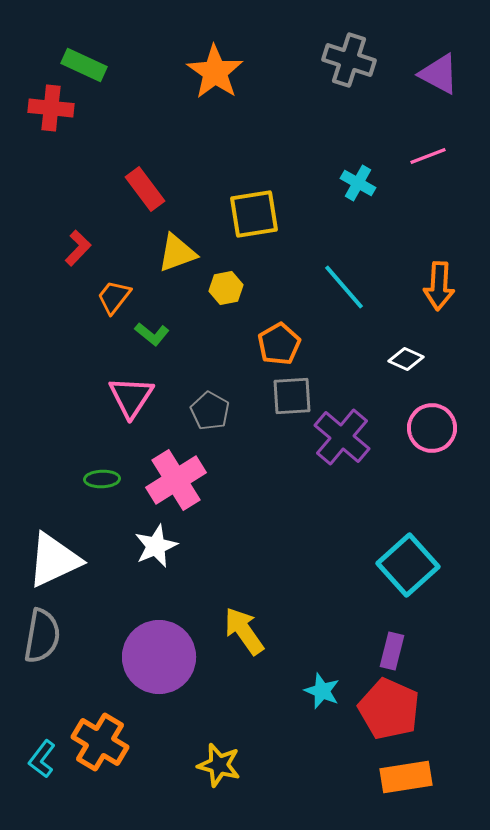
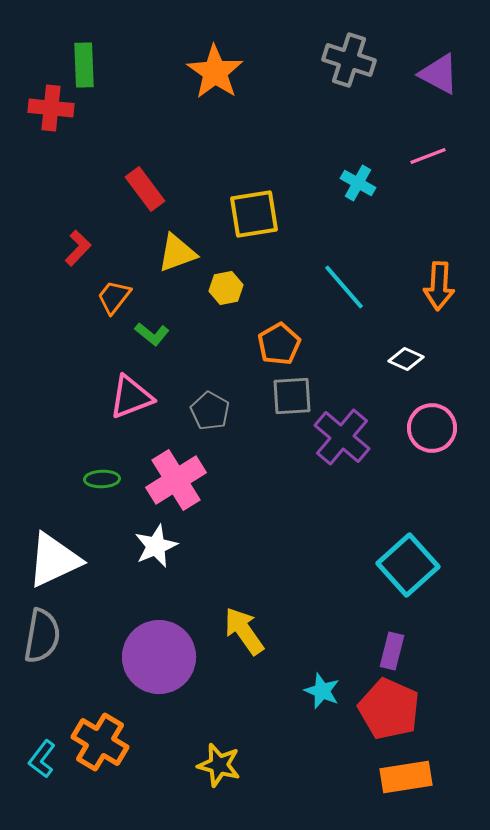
green rectangle: rotated 63 degrees clockwise
pink triangle: rotated 36 degrees clockwise
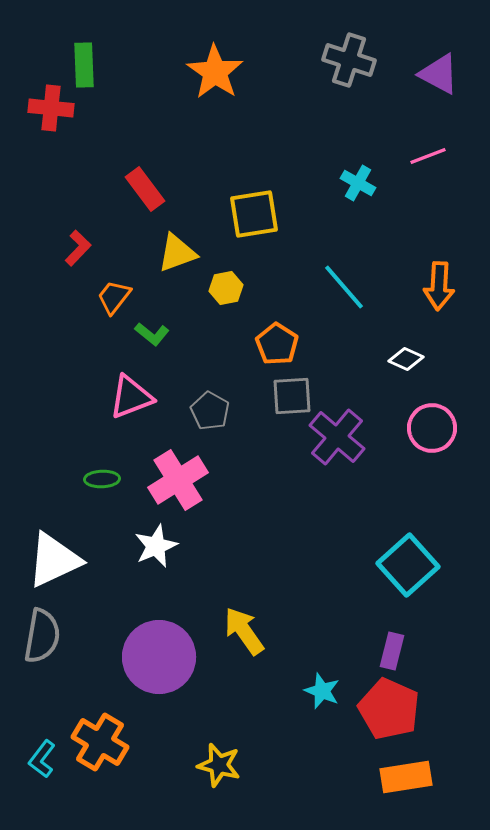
orange pentagon: moved 2 px left; rotated 9 degrees counterclockwise
purple cross: moved 5 px left
pink cross: moved 2 px right
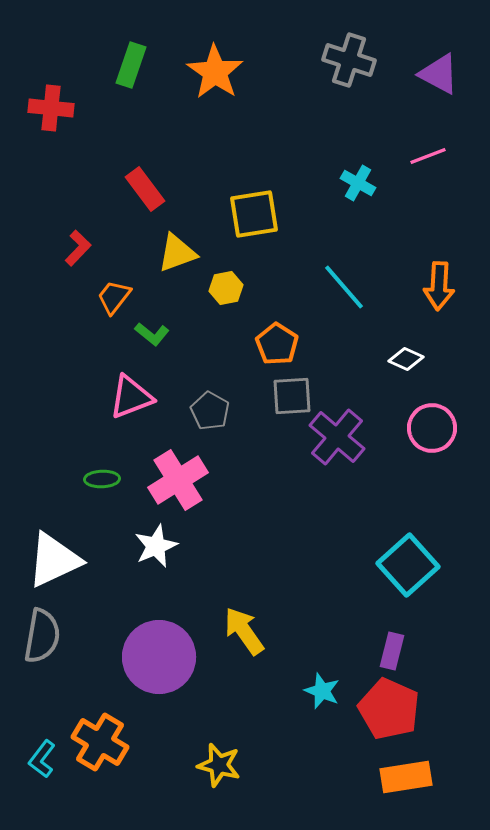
green rectangle: moved 47 px right; rotated 21 degrees clockwise
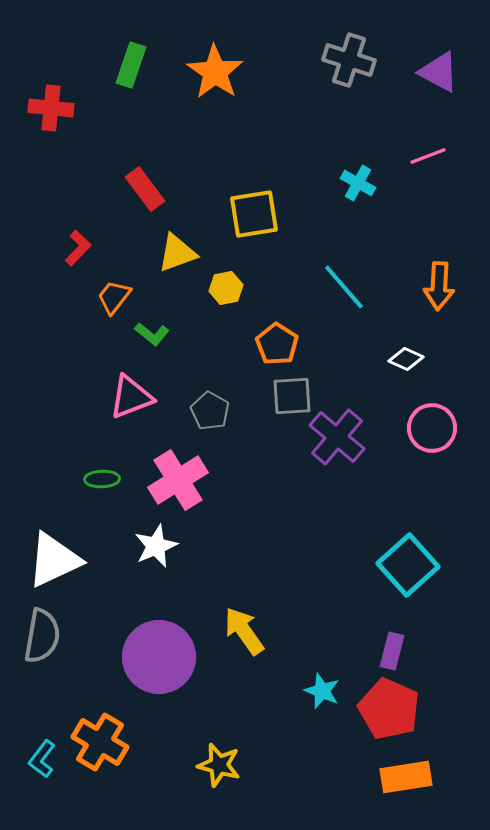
purple triangle: moved 2 px up
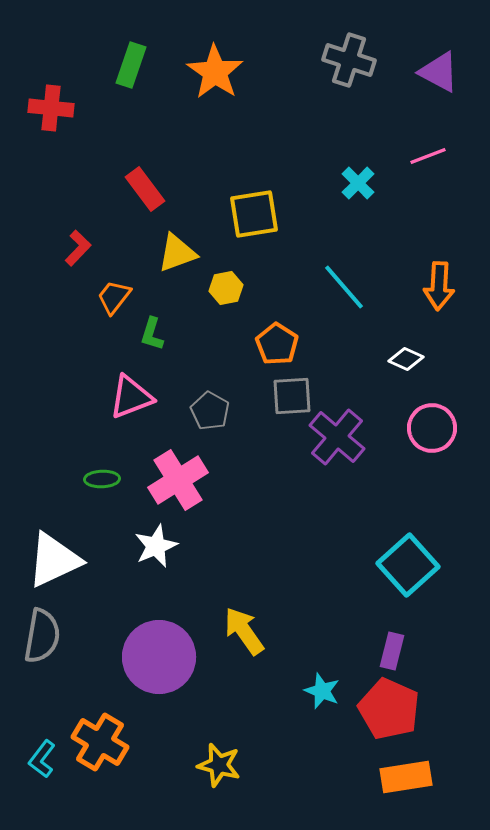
cyan cross: rotated 16 degrees clockwise
green L-shape: rotated 68 degrees clockwise
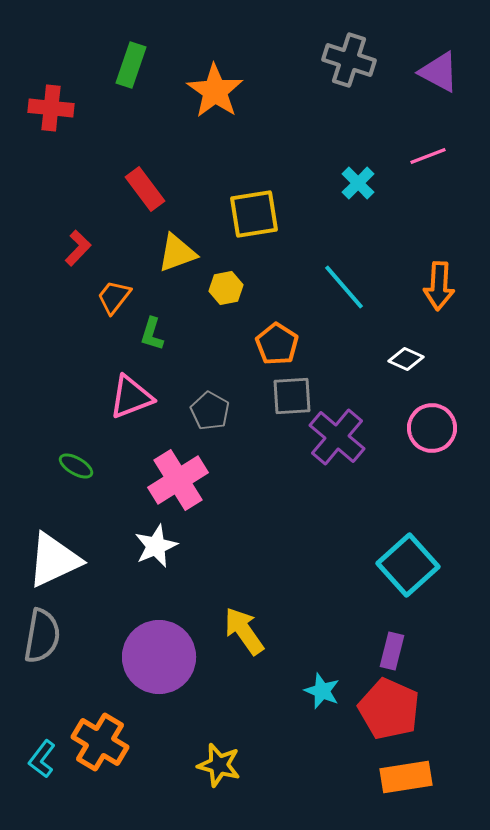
orange star: moved 19 px down
green ellipse: moved 26 px left, 13 px up; rotated 32 degrees clockwise
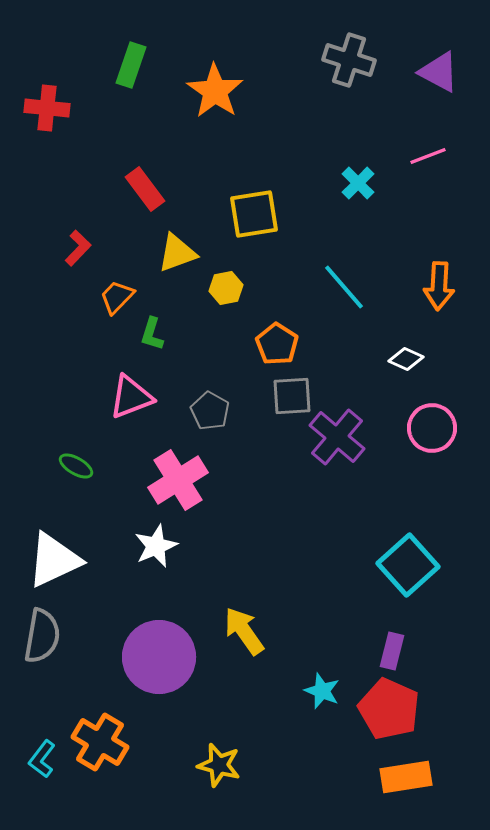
red cross: moved 4 px left
orange trapezoid: moved 3 px right; rotated 6 degrees clockwise
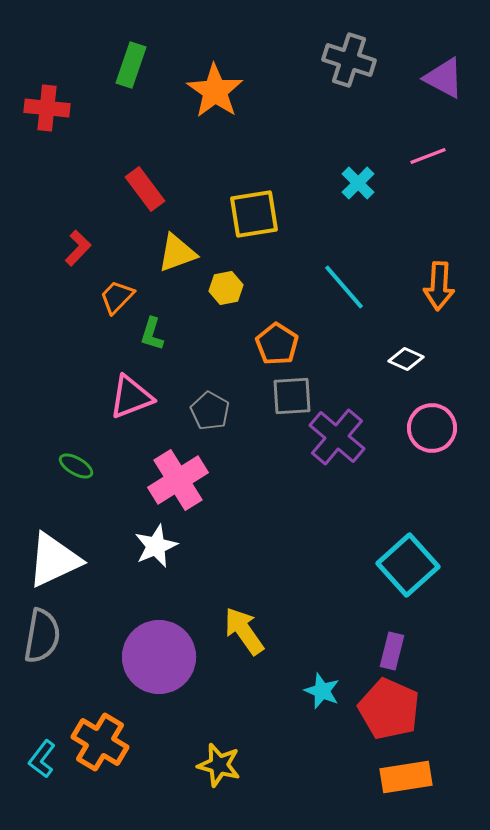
purple triangle: moved 5 px right, 6 px down
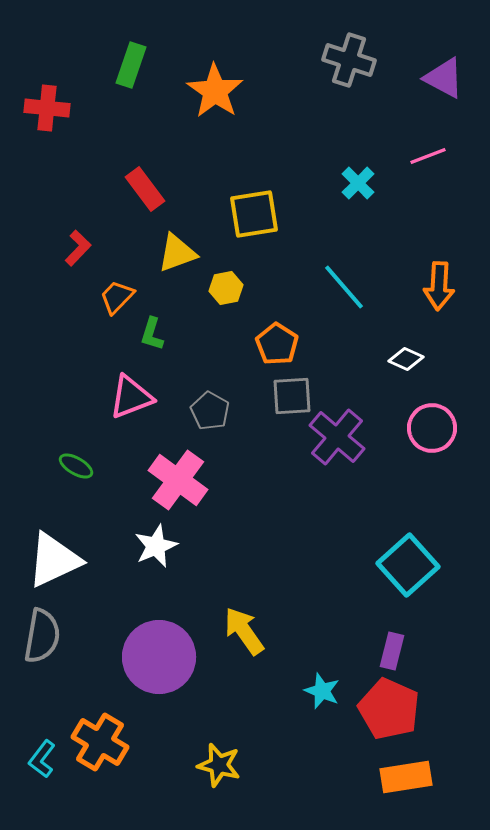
pink cross: rotated 22 degrees counterclockwise
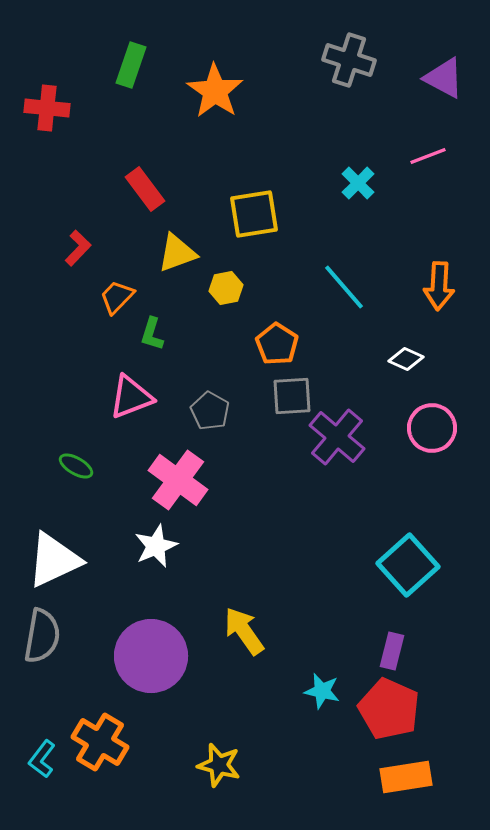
purple circle: moved 8 px left, 1 px up
cyan star: rotated 9 degrees counterclockwise
